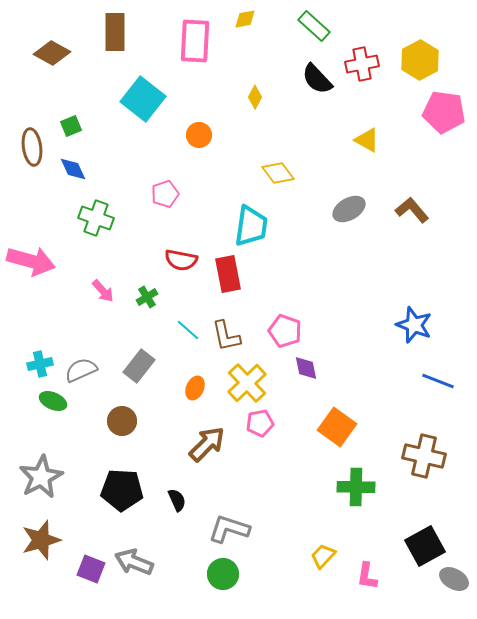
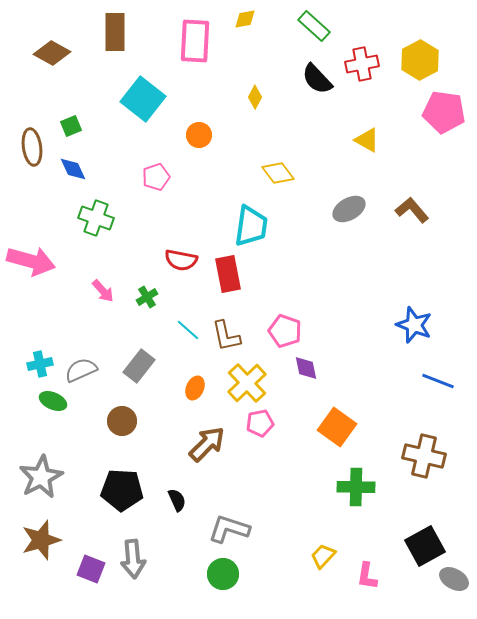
pink pentagon at (165, 194): moved 9 px left, 17 px up
gray arrow at (134, 562): moved 1 px left, 3 px up; rotated 117 degrees counterclockwise
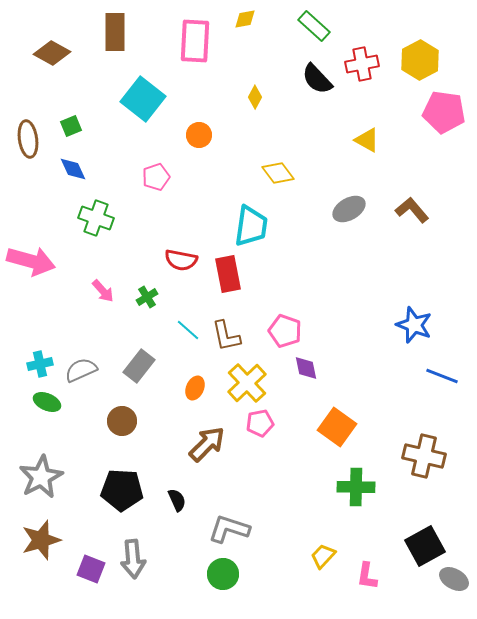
brown ellipse at (32, 147): moved 4 px left, 8 px up
blue line at (438, 381): moved 4 px right, 5 px up
green ellipse at (53, 401): moved 6 px left, 1 px down
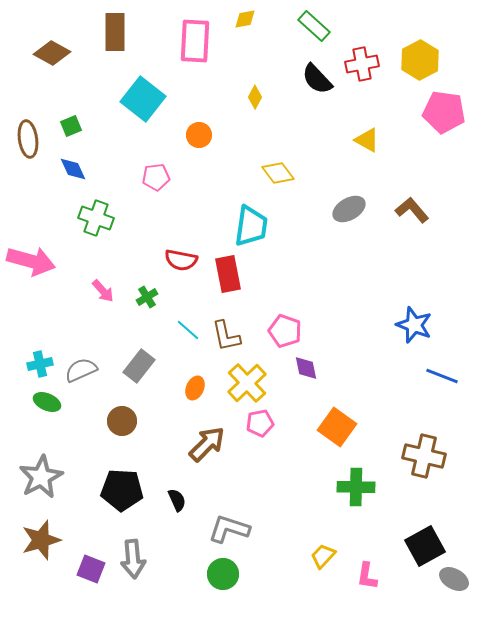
pink pentagon at (156, 177): rotated 12 degrees clockwise
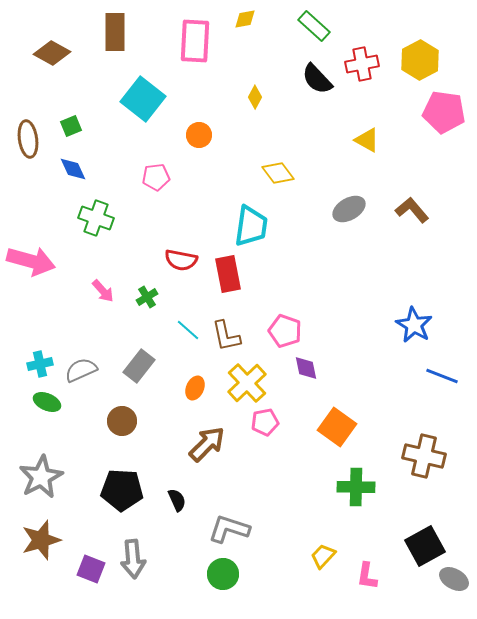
blue star at (414, 325): rotated 9 degrees clockwise
pink pentagon at (260, 423): moved 5 px right, 1 px up
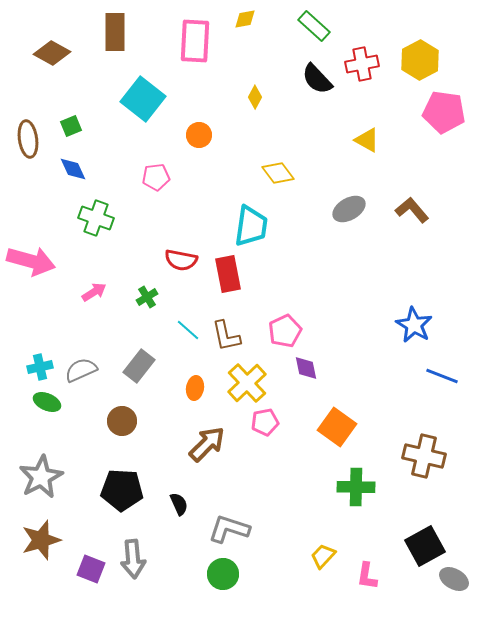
pink arrow at (103, 291): moved 9 px left, 1 px down; rotated 80 degrees counterclockwise
pink pentagon at (285, 331): rotated 28 degrees clockwise
cyan cross at (40, 364): moved 3 px down
orange ellipse at (195, 388): rotated 15 degrees counterclockwise
black semicircle at (177, 500): moved 2 px right, 4 px down
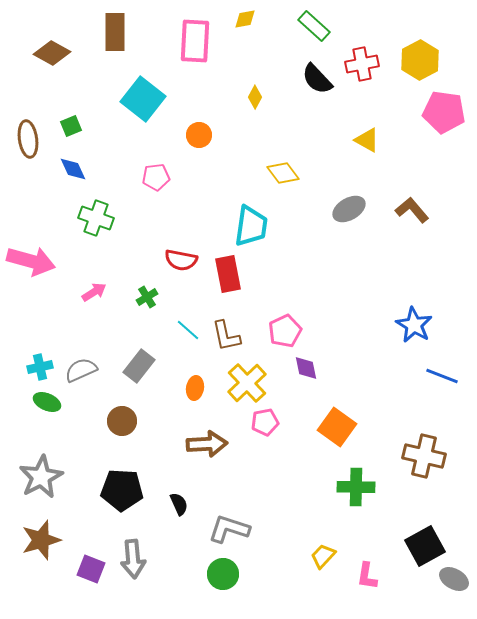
yellow diamond at (278, 173): moved 5 px right
brown arrow at (207, 444): rotated 42 degrees clockwise
